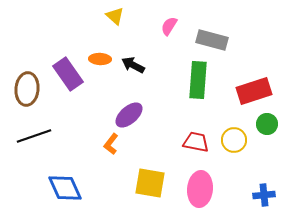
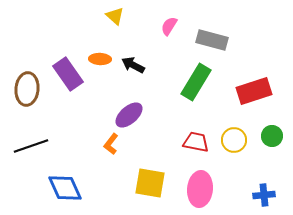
green rectangle: moved 2 px left, 2 px down; rotated 27 degrees clockwise
green circle: moved 5 px right, 12 px down
black line: moved 3 px left, 10 px down
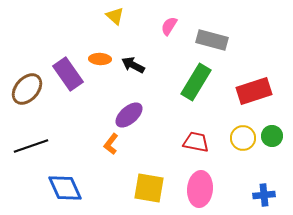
brown ellipse: rotated 36 degrees clockwise
yellow circle: moved 9 px right, 2 px up
yellow square: moved 1 px left, 5 px down
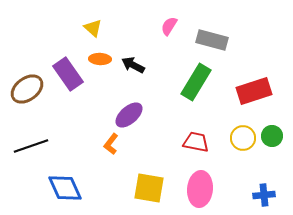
yellow triangle: moved 22 px left, 12 px down
brown ellipse: rotated 12 degrees clockwise
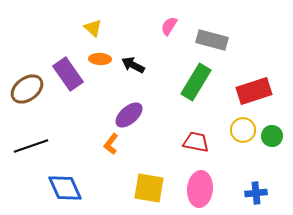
yellow circle: moved 8 px up
blue cross: moved 8 px left, 2 px up
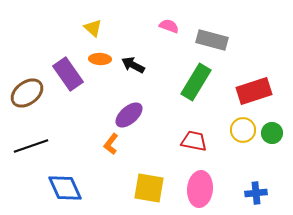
pink semicircle: rotated 78 degrees clockwise
brown ellipse: moved 4 px down
green circle: moved 3 px up
red trapezoid: moved 2 px left, 1 px up
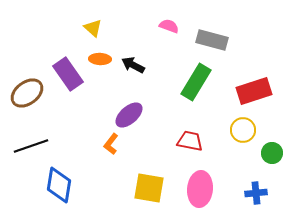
green circle: moved 20 px down
red trapezoid: moved 4 px left
blue diamond: moved 6 px left, 3 px up; rotated 33 degrees clockwise
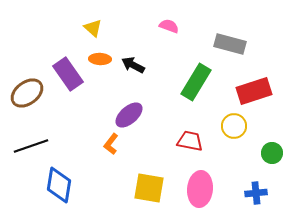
gray rectangle: moved 18 px right, 4 px down
yellow circle: moved 9 px left, 4 px up
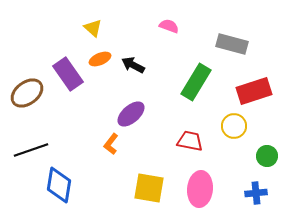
gray rectangle: moved 2 px right
orange ellipse: rotated 25 degrees counterclockwise
purple ellipse: moved 2 px right, 1 px up
black line: moved 4 px down
green circle: moved 5 px left, 3 px down
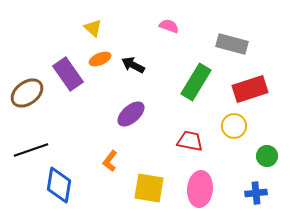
red rectangle: moved 4 px left, 2 px up
orange L-shape: moved 1 px left, 17 px down
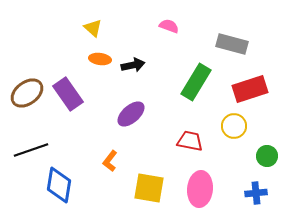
orange ellipse: rotated 30 degrees clockwise
black arrow: rotated 140 degrees clockwise
purple rectangle: moved 20 px down
